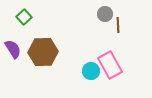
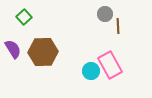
brown line: moved 1 px down
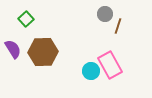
green square: moved 2 px right, 2 px down
brown line: rotated 21 degrees clockwise
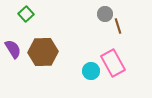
green square: moved 5 px up
brown line: rotated 35 degrees counterclockwise
pink rectangle: moved 3 px right, 2 px up
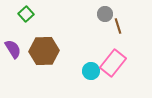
brown hexagon: moved 1 px right, 1 px up
pink rectangle: rotated 68 degrees clockwise
